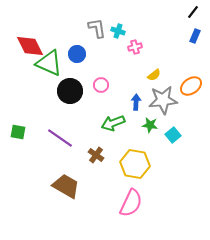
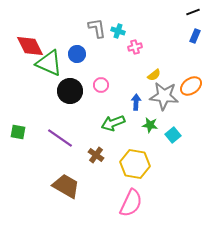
black line: rotated 32 degrees clockwise
gray star: moved 1 px right, 4 px up; rotated 12 degrees clockwise
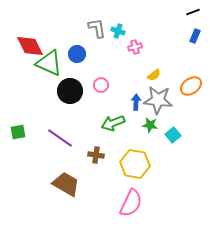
gray star: moved 6 px left, 4 px down
green square: rotated 21 degrees counterclockwise
brown cross: rotated 28 degrees counterclockwise
brown trapezoid: moved 2 px up
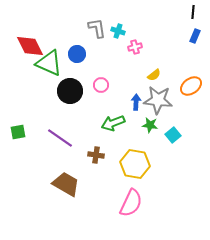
black line: rotated 64 degrees counterclockwise
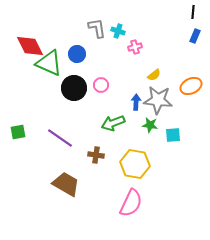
orange ellipse: rotated 10 degrees clockwise
black circle: moved 4 px right, 3 px up
cyan square: rotated 35 degrees clockwise
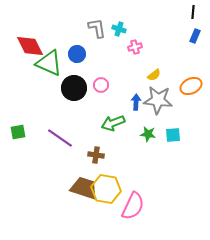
cyan cross: moved 1 px right, 2 px up
green star: moved 2 px left, 9 px down
yellow hexagon: moved 29 px left, 25 px down
brown trapezoid: moved 18 px right, 4 px down; rotated 12 degrees counterclockwise
pink semicircle: moved 2 px right, 3 px down
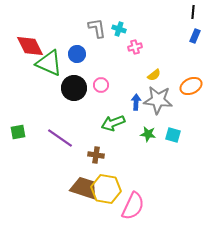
cyan square: rotated 21 degrees clockwise
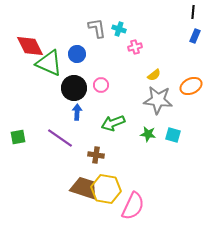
blue arrow: moved 59 px left, 10 px down
green square: moved 5 px down
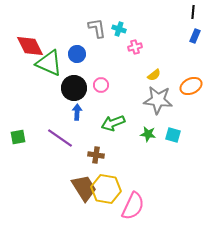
brown trapezoid: rotated 40 degrees clockwise
